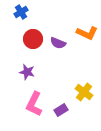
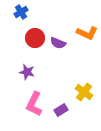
red circle: moved 2 px right, 1 px up
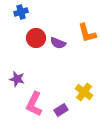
blue cross: rotated 16 degrees clockwise
orange L-shape: rotated 50 degrees clockwise
red circle: moved 1 px right
purple star: moved 10 px left, 7 px down
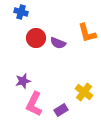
blue cross: rotated 32 degrees clockwise
purple star: moved 6 px right, 2 px down; rotated 28 degrees counterclockwise
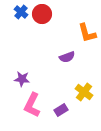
blue cross: rotated 24 degrees clockwise
red circle: moved 6 px right, 24 px up
purple semicircle: moved 9 px right, 14 px down; rotated 42 degrees counterclockwise
purple star: moved 1 px left, 2 px up; rotated 21 degrees clockwise
pink L-shape: moved 2 px left, 1 px down
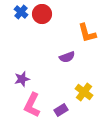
purple star: rotated 21 degrees counterclockwise
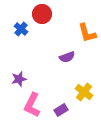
blue cross: moved 17 px down
purple star: moved 3 px left
